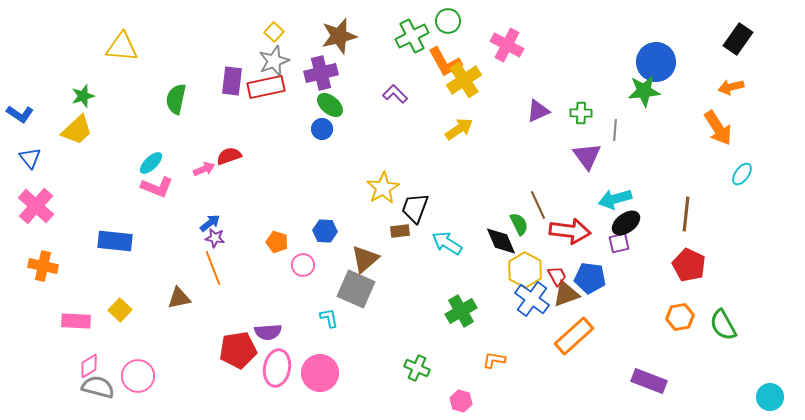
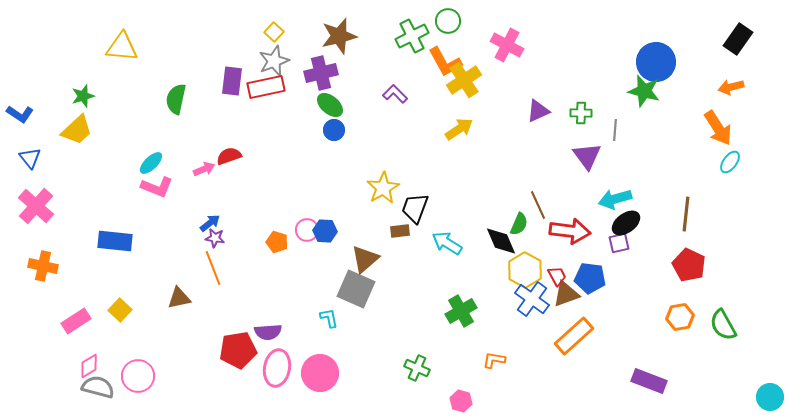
green star at (644, 91): rotated 20 degrees clockwise
blue circle at (322, 129): moved 12 px right, 1 px down
cyan ellipse at (742, 174): moved 12 px left, 12 px up
green semicircle at (519, 224): rotated 50 degrees clockwise
pink circle at (303, 265): moved 4 px right, 35 px up
pink rectangle at (76, 321): rotated 36 degrees counterclockwise
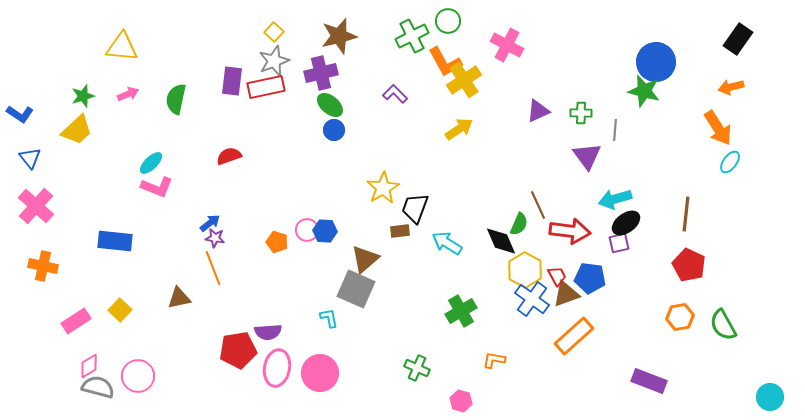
pink arrow at (204, 169): moved 76 px left, 75 px up
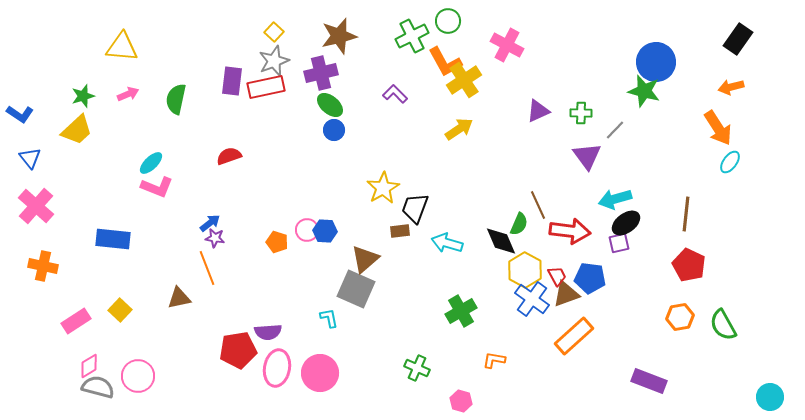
gray line at (615, 130): rotated 40 degrees clockwise
blue rectangle at (115, 241): moved 2 px left, 2 px up
cyan arrow at (447, 243): rotated 16 degrees counterclockwise
orange line at (213, 268): moved 6 px left
